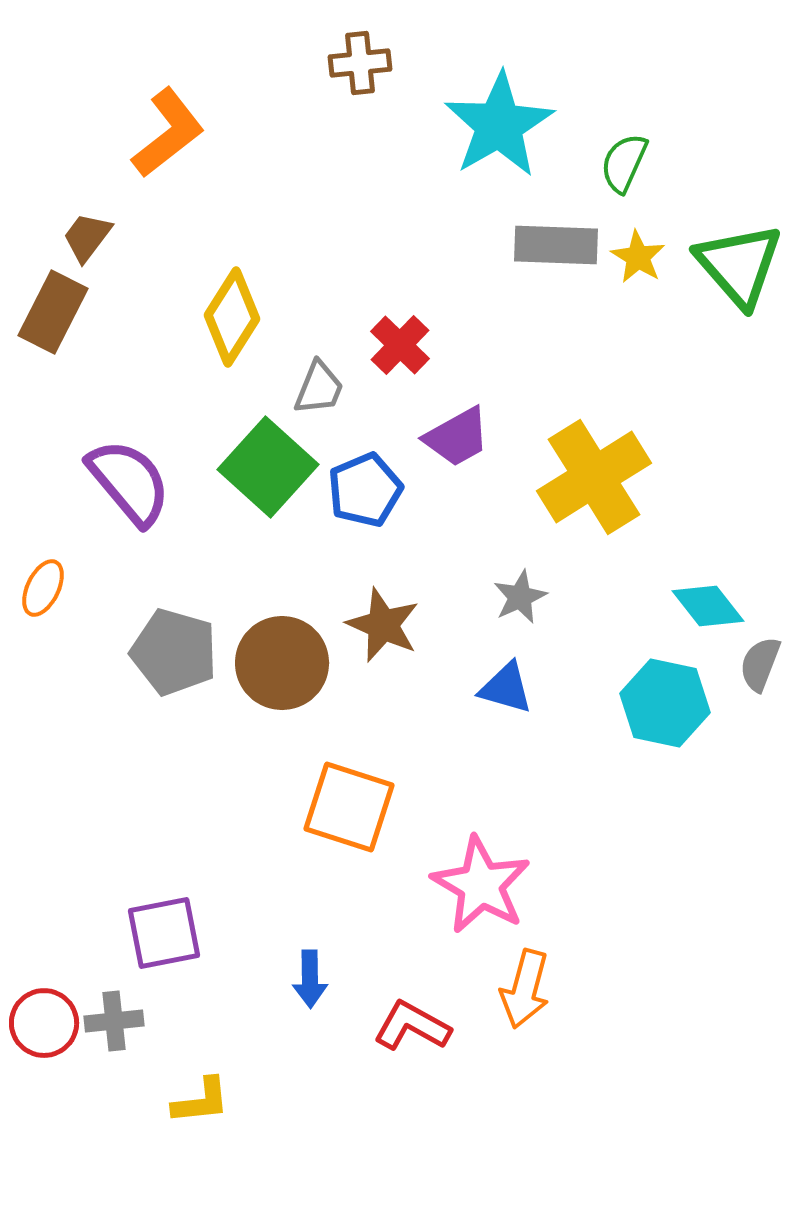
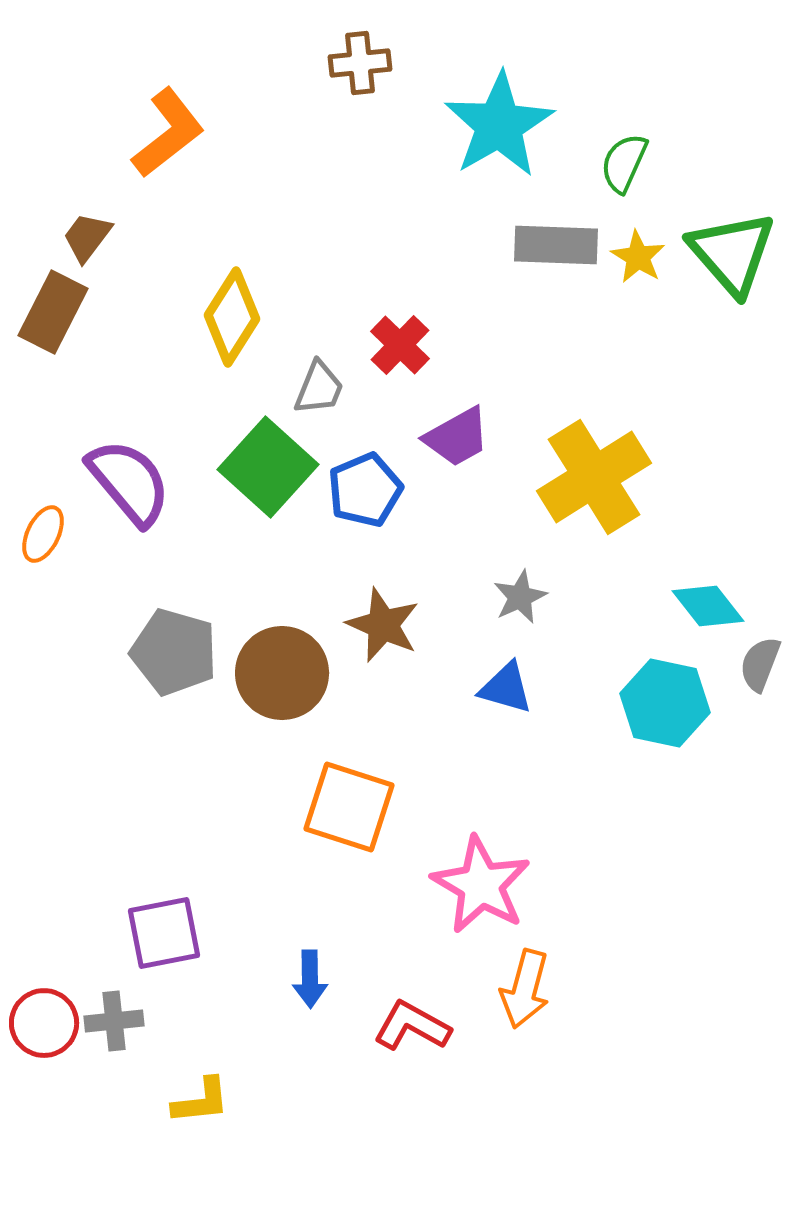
green triangle: moved 7 px left, 12 px up
orange ellipse: moved 54 px up
brown circle: moved 10 px down
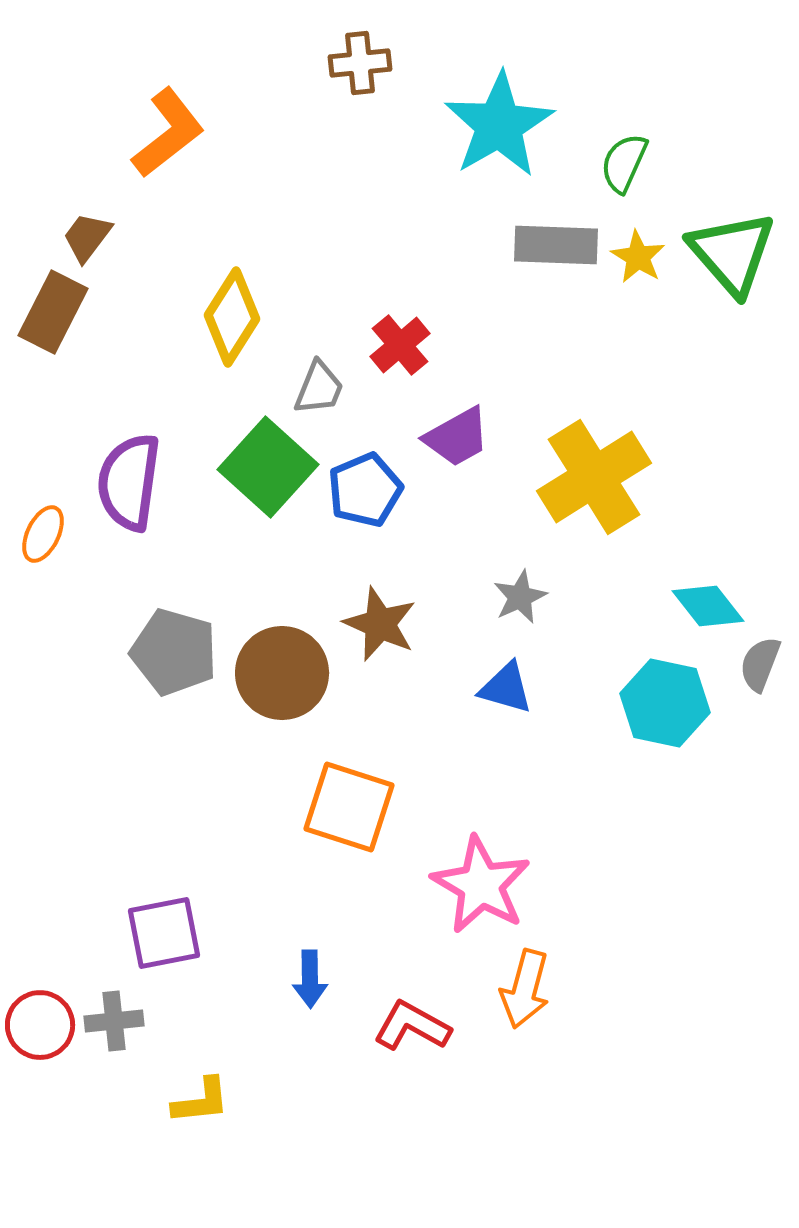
red cross: rotated 6 degrees clockwise
purple semicircle: rotated 132 degrees counterclockwise
brown star: moved 3 px left, 1 px up
red circle: moved 4 px left, 2 px down
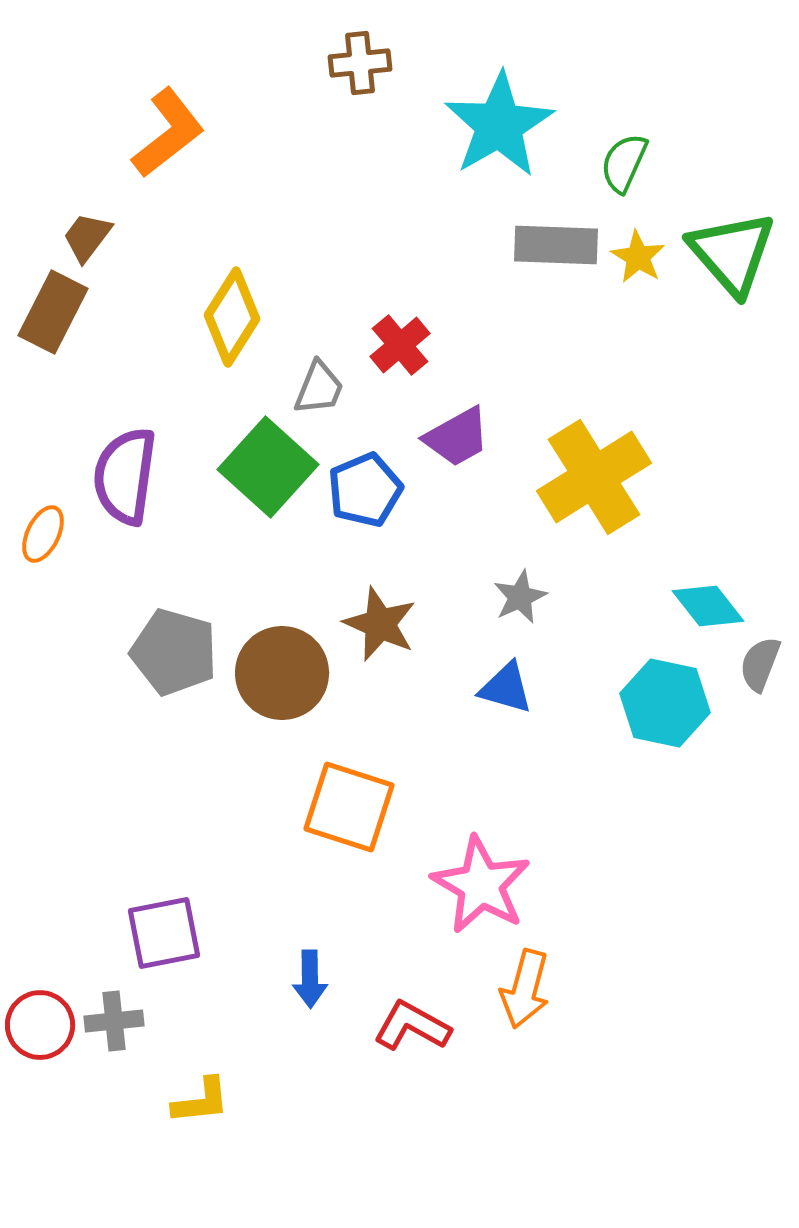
purple semicircle: moved 4 px left, 6 px up
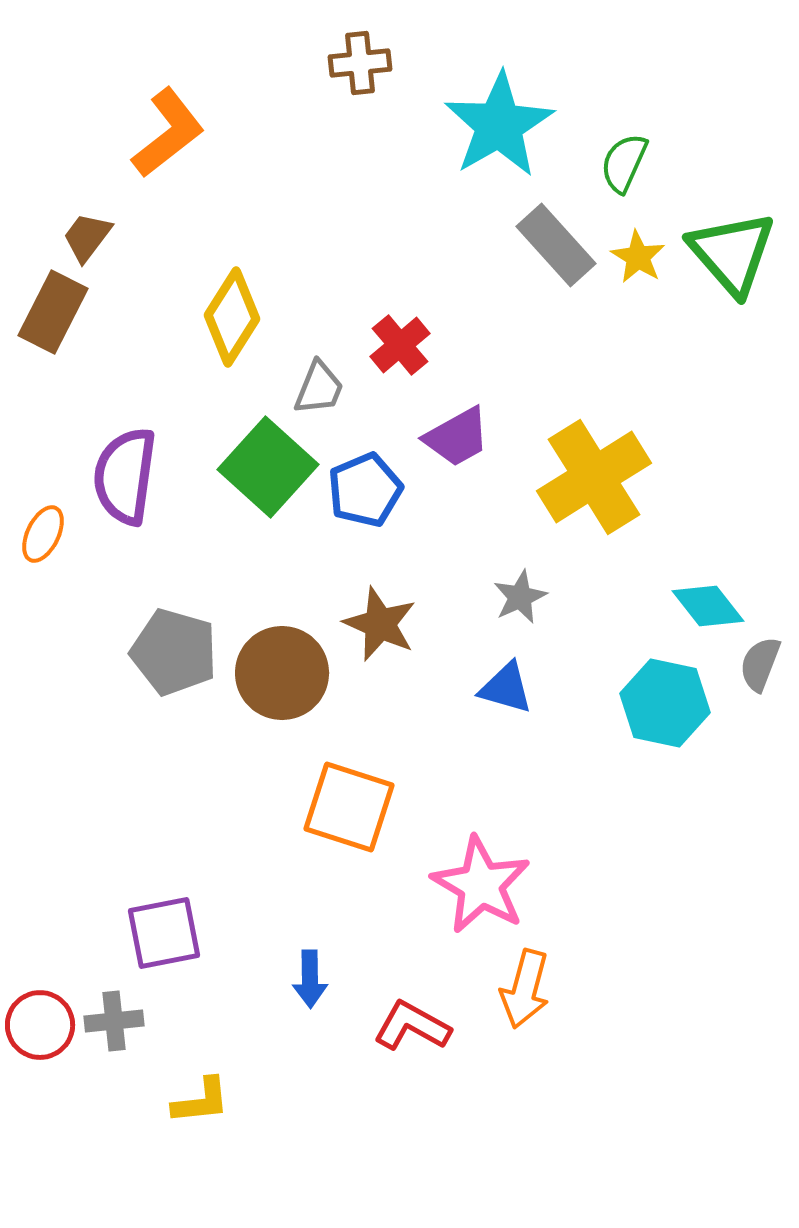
gray rectangle: rotated 46 degrees clockwise
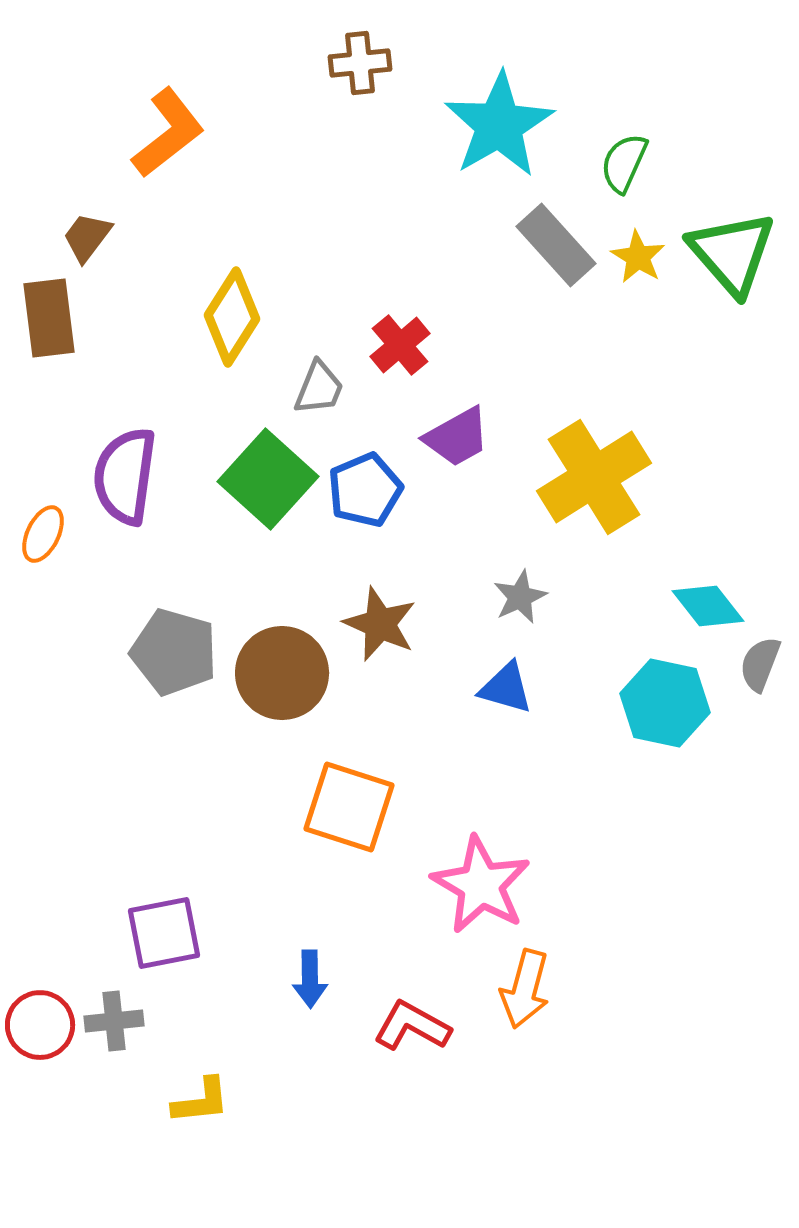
brown rectangle: moved 4 px left, 6 px down; rotated 34 degrees counterclockwise
green square: moved 12 px down
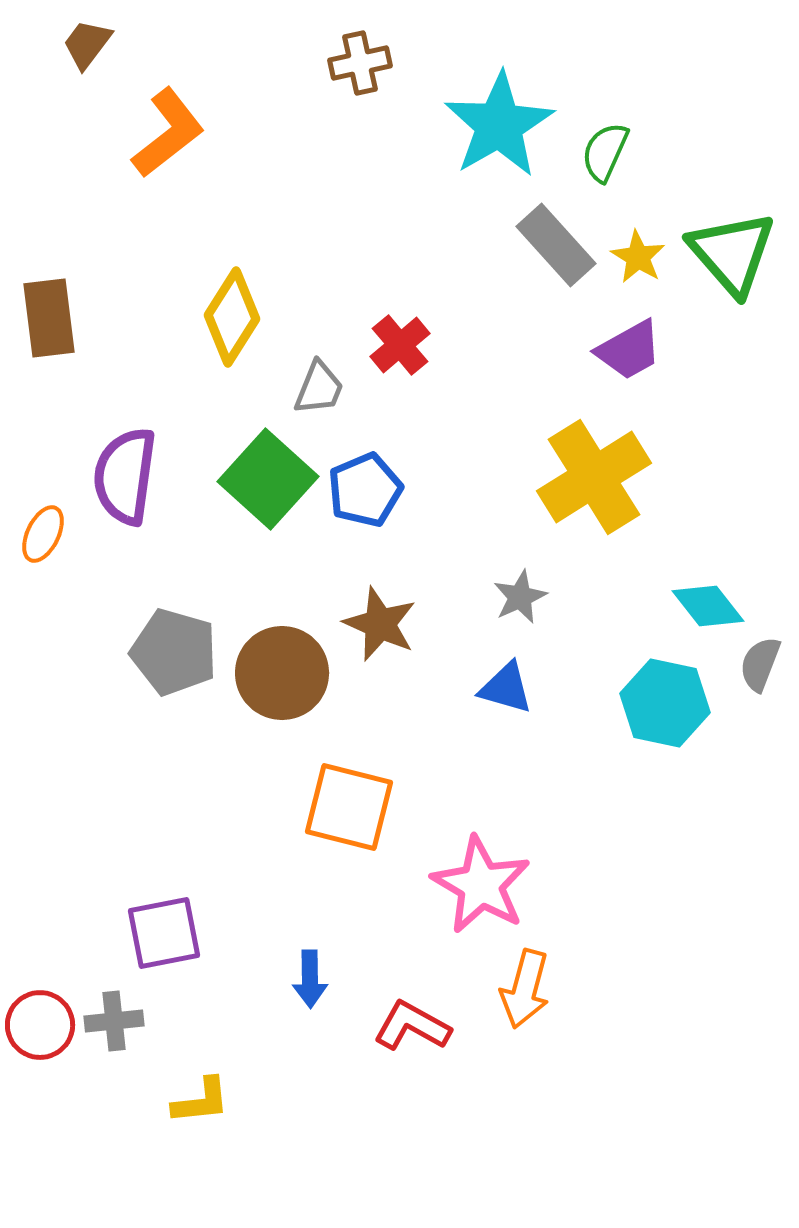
brown cross: rotated 6 degrees counterclockwise
green semicircle: moved 19 px left, 11 px up
brown trapezoid: moved 193 px up
purple trapezoid: moved 172 px right, 87 px up
orange square: rotated 4 degrees counterclockwise
